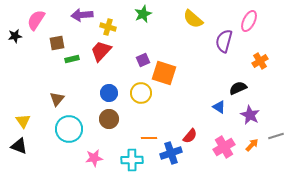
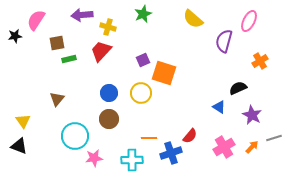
green rectangle: moved 3 px left
purple star: moved 2 px right
cyan circle: moved 6 px right, 7 px down
gray line: moved 2 px left, 2 px down
orange arrow: moved 2 px down
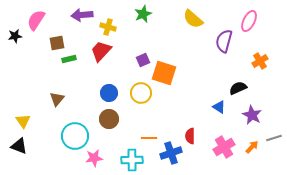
red semicircle: rotated 140 degrees clockwise
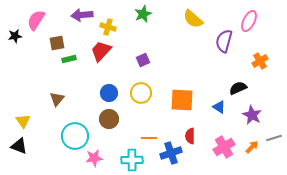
orange square: moved 18 px right, 27 px down; rotated 15 degrees counterclockwise
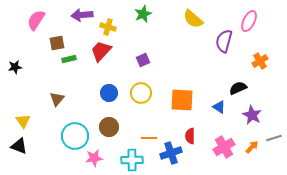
black star: moved 31 px down
brown circle: moved 8 px down
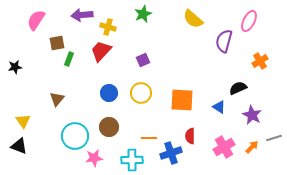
green rectangle: rotated 56 degrees counterclockwise
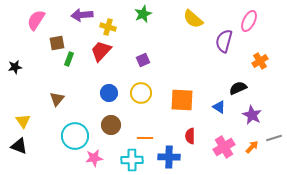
brown circle: moved 2 px right, 2 px up
orange line: moved 4 px left
blue cross: moved 2 px left, 4 px down; rotated 20 degrees clockwise
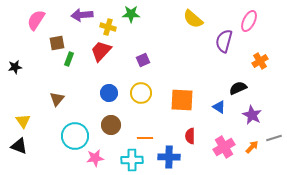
green star: moved 12 px left; rotated 24 degrees clockwise
pink star: moved 1 px right
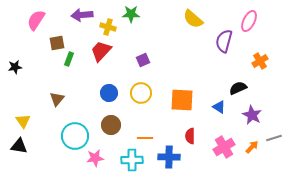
black triangle: rotated 12 degrees counterclockwise
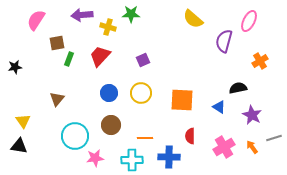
red trapezoid: moved 1 px left, 5 px down
black semicircle: rotated 12 degrees clockwise
orange arrow: rotated 80 degrees counterclockwise
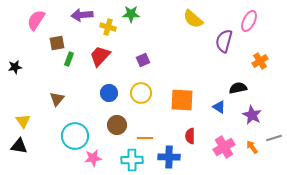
brown circle: moved 6 px right
pink star: moved 2 px left
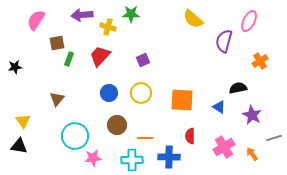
orange arrow: moved 7 px down
